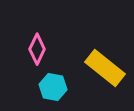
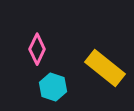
cyan hexagon: rotated 8 degrees clockwise
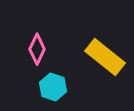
yellow rectangle: moved 11 px up
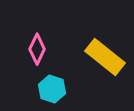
cyan hexagon: moved 1 px left, 2 px down
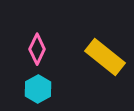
cyan hexagon: moved 14 px left; rotated 12 degrees clockwise
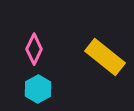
pink diamond: moved 3 px left
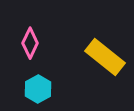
pink diamond: moved 4 px left, 6 px up
